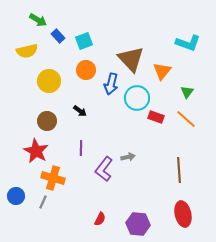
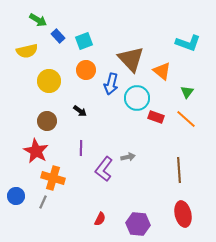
orange triangle: rotated 30 degrees counterclockwise
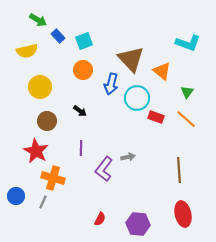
orange circle: moved 3 px left
yellow circle: moved 9 px left, 6 px down
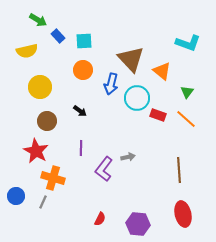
cyan square: rotated 18 degrees clockwise
red rectangle: moved 2 px right, 2 px up
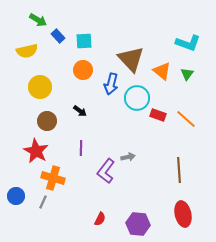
green triangle: moved 18 px up
purple L-shape: moved 2 px right, 2 px down
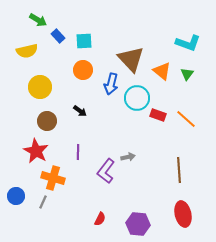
purple line: moved 3 px left, 4 px down
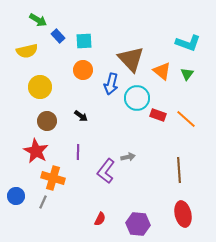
black arrow: moved 1 px right, 5 px down
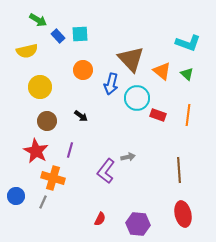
cyan square: moved 4 px left, 7 px up
green triangle: rotated 24 degrees counterclockwise
orange line: moved 2 px right, 4 px up; rotated 55 degrees clockwise
purple line: moved 8 px left, 2 px up; rotated 14 degrees clockwise
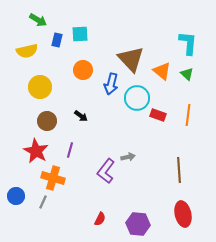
blue rectangle: moved 1 px left, 4 px down; rotated 56 degrees clockwise
cyan L-shape: rotated 105 degrees counterclockwise
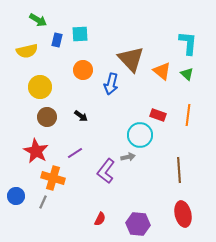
cyan circle: moved 3 px right, 37 px down
brown circle: moved 4 px up
purple line: moved 5 px right, 3 px down; rotated 42 degrees clockwise
